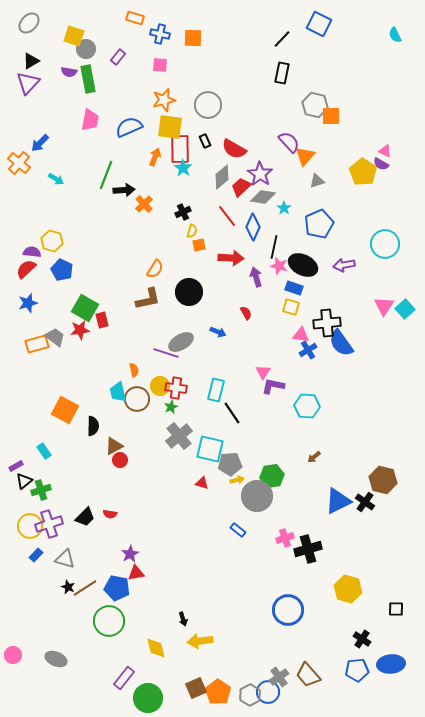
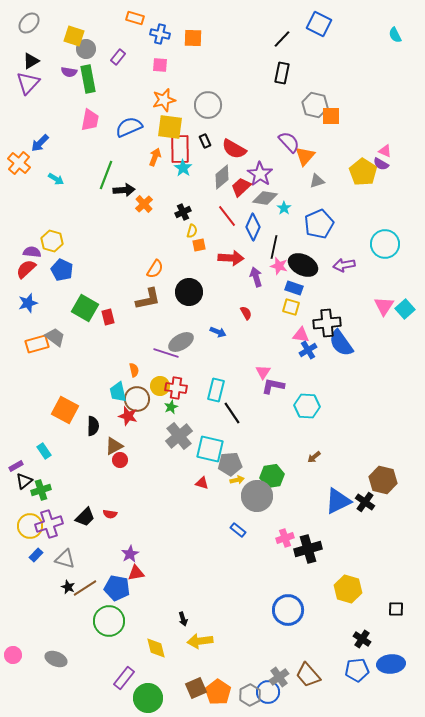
gray diamond at (263, 197): moved 2 px right, 1 px down
red rectangle at (102, 320): moved 6 px right, 3 px up
red star at (80, 330): moved 48 px right, 86 px down; rotated 24 degrees clockwise
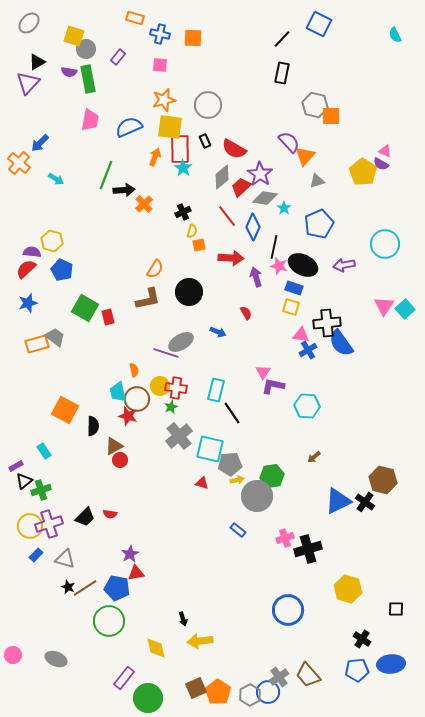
black triangle at (31, 61): moved 6 px right, 1 px down
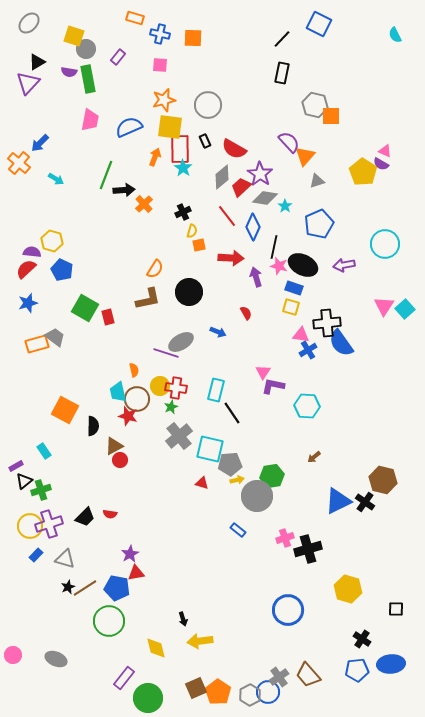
cyan star at (284, 208): moved 1 px right, 2 px up
black star at (68, 587): rotated 24 degrees clockwise
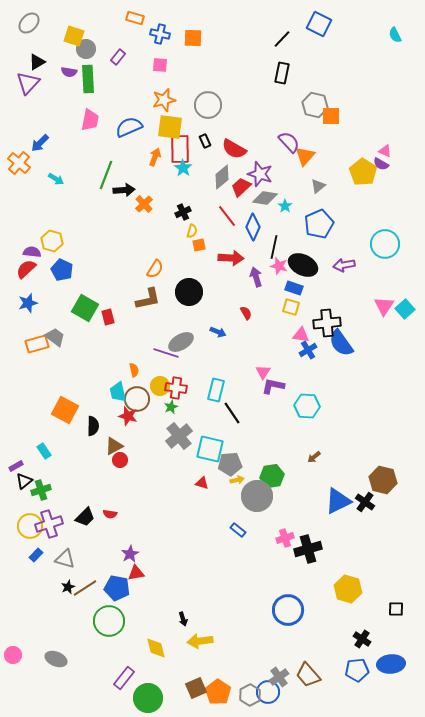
green rectangle at (88, 79): rotated 8 degrees clockwise
purple star at (260, 174): rotated 15 degrees counterclockwise
gray triangle at (317, 181): moved 1 px right, 5 px down; rotated 21 degrees counterclockwise
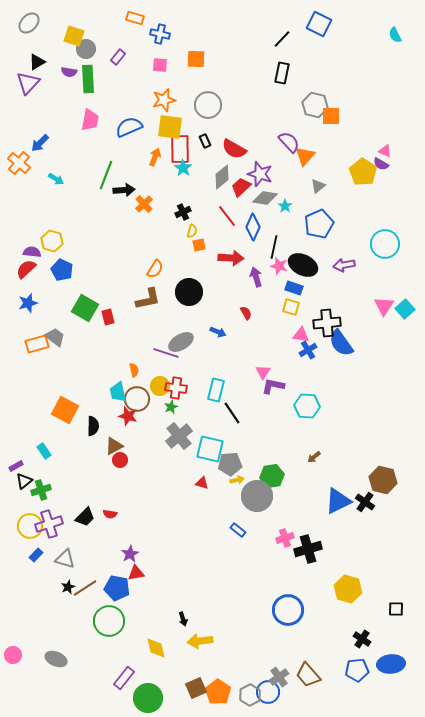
orange square at (193, 38): moved 3 px right, 21 px down
